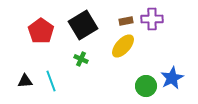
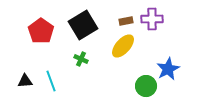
blue star: moved 4 px left, 9 px up
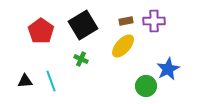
purple cross: moved 2 px right, 2 px down
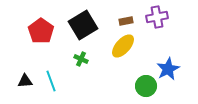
purple cross: moved 3 px right, 4 px up; rotated 10 degrees counterclockwise
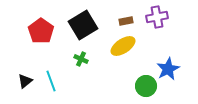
yellow ellipse: rotated 15 degrees clockwise
black triangle: rotated 35 degrees counterclockwise
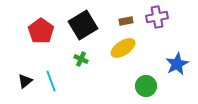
yellow ellipse: moved 2 px down
blue star: moved 9 px right, 5 px up
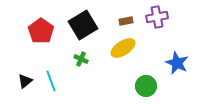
blue star: moved 1 px up; rotated 20 degrees counterclockwise
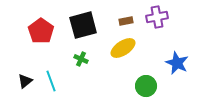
black square: rotated 16 degrees clockwise
